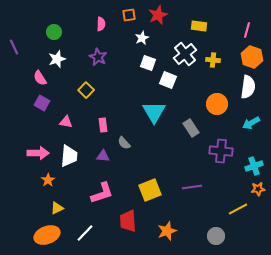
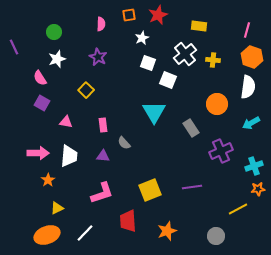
purple cross at (221, 151): rotated 30 degrees counterclockwise
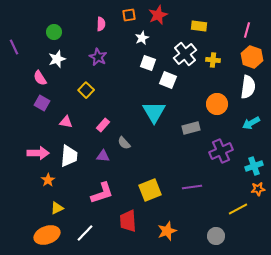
pink rectangle at (103, 125): rotated 48 degrees clockwise
gray rectangle at (191, 128): rotated 72 degrees counterclockwise
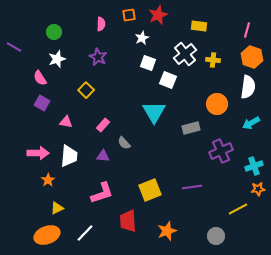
purple line at (14, 47): rotated 35 degrees counterclockwise
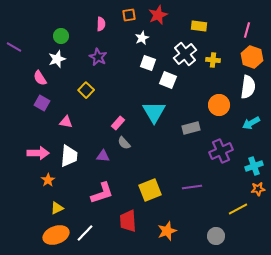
green circle at (54, 32): moved 7 px right, 4 px down
orange circle at (217, 104): moved 2 px right, 1 px down
pink rectangle at (103, 125): moved 15 px right, 2 px up
orange ellipse at (47, 235): moved 9 px right
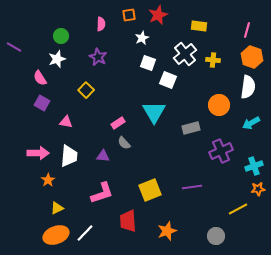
pink rectangle at (118, 123): rotated 16 degrees clockwise
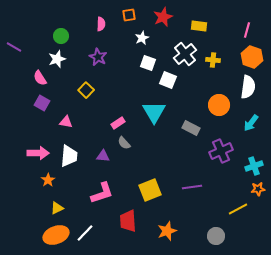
red star at (158, 15): moved 5 px right, 2 px down
cyan arrow at (251, 123): rotated 24 degrees counterclockwise
gray rectangle at (191, 128): rotated 42 degrees clockwise
